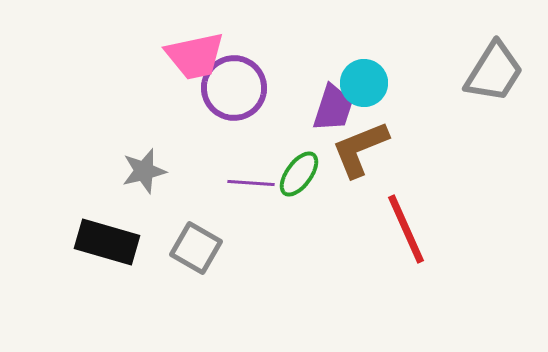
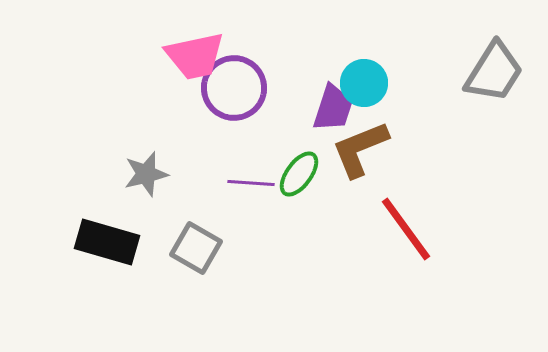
gray star: moved 2 px right, 3 px down
red line: rotated 12 degrees counterclockwise
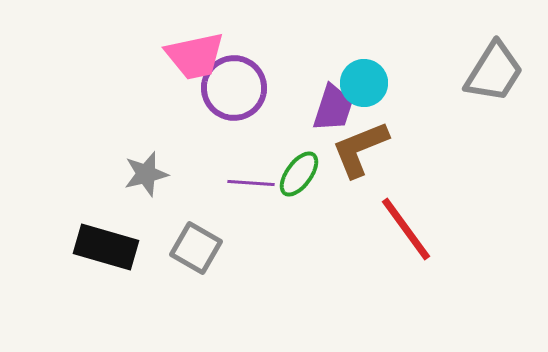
black rectangle: moved 1 px left, 5 px down
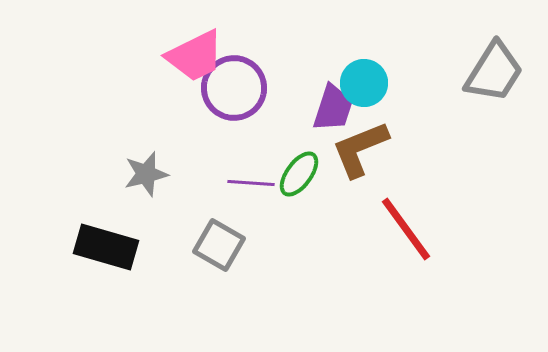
pink trapezoid: rotated 14 degrees counterclockwise
gray square: moved 23 px right, 3 px up
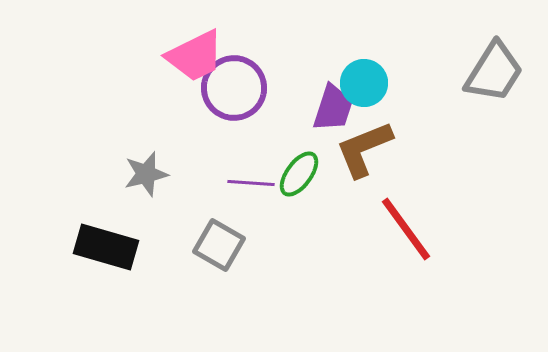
brown L-shape: moved 4 px right
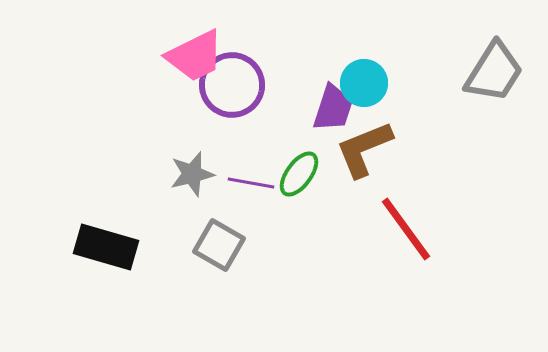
purple circle: moved 2 px left, 3 px up
gray star: moved 46 px right
purple line: rotated 6 degrees clockwise
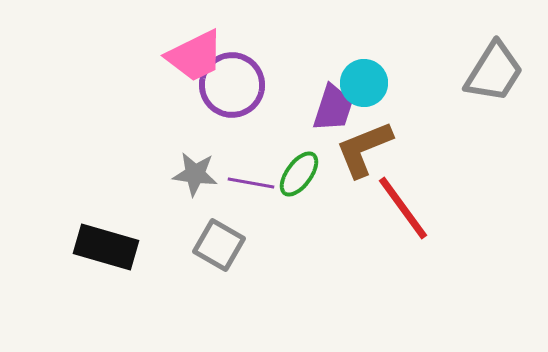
gray star: moved 3 px right; rotated 21 degrees clockwise
red line: moved 3 px left, 21 px up
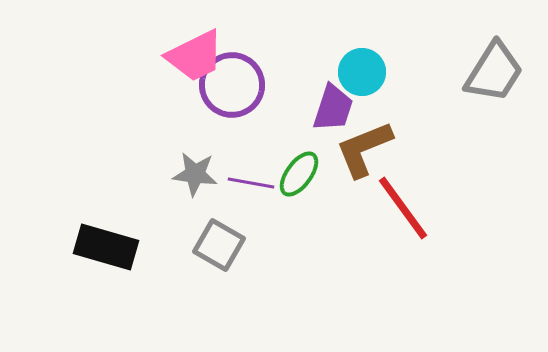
cyan circle: moved 2 px left, 11 px up
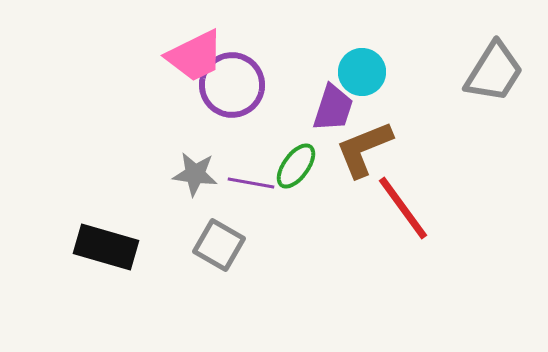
green ellipse: moved 3 px left, 8 px up
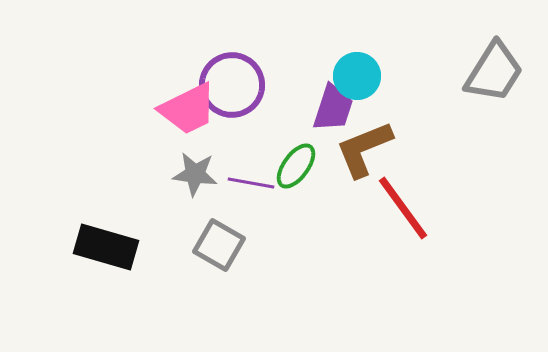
pink trapezoid: moved 7 px left, 53 px down
cyan circle: moved 5 px left, 4 px down
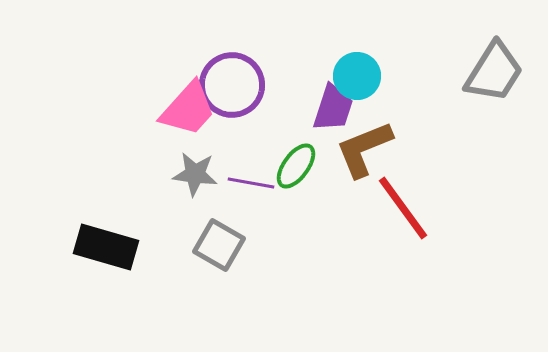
pink trapezoid: rotated 22 degrees counterclockwise
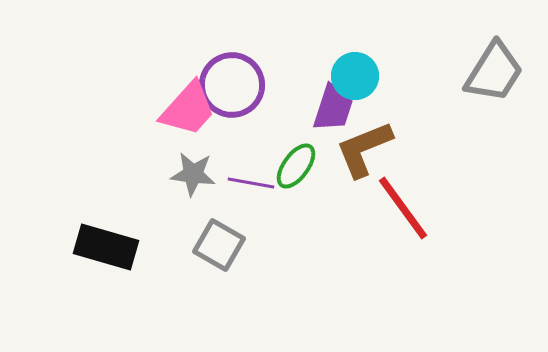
cyan circle: moved 2 px left
gray star: moved 2 px left
